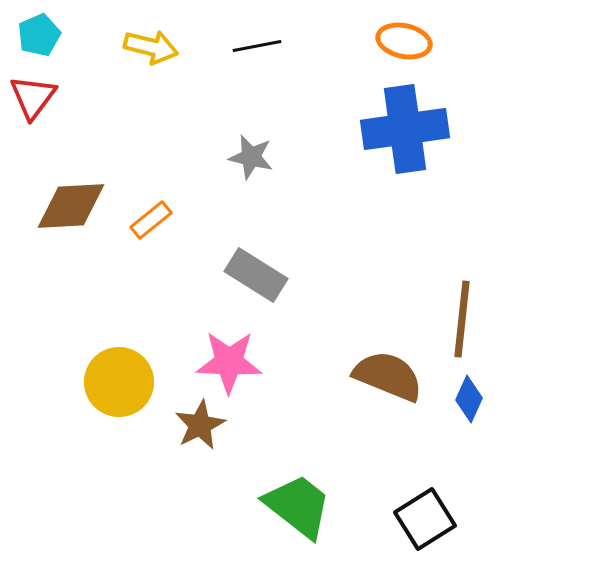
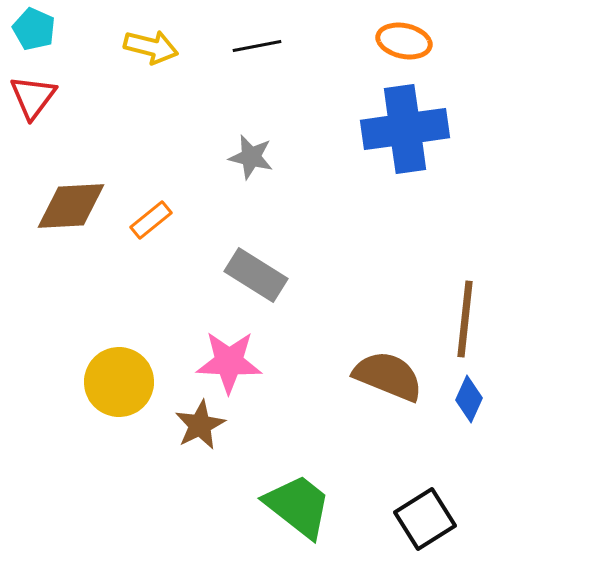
cyan pentagon: moved 5 px left, 6 px up; rotated 24 degrees counterclockwise
brown line: moved 3 px right
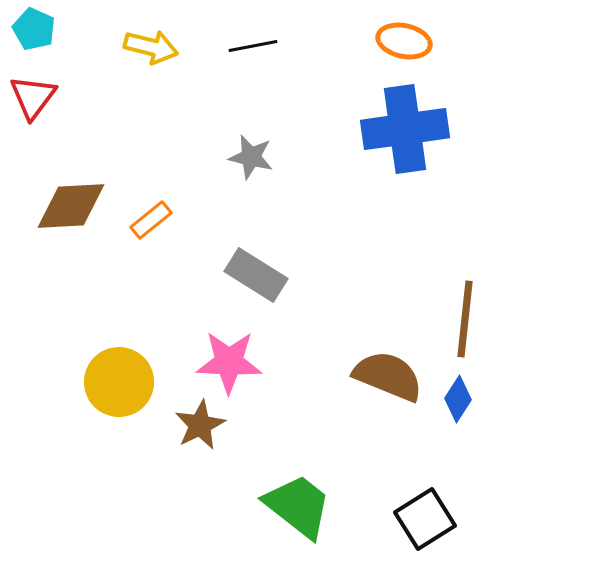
black line: moved 4 px left
blue diamond: moved 11 px left; rotated 9 degrees clockwise
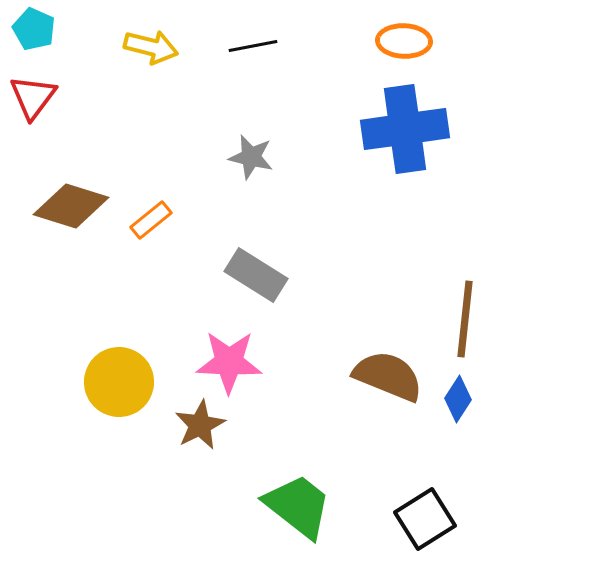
orange ellipse: rotated 10 degrees counterclockwise
brown diamond: rotated 20 degrees clockwise
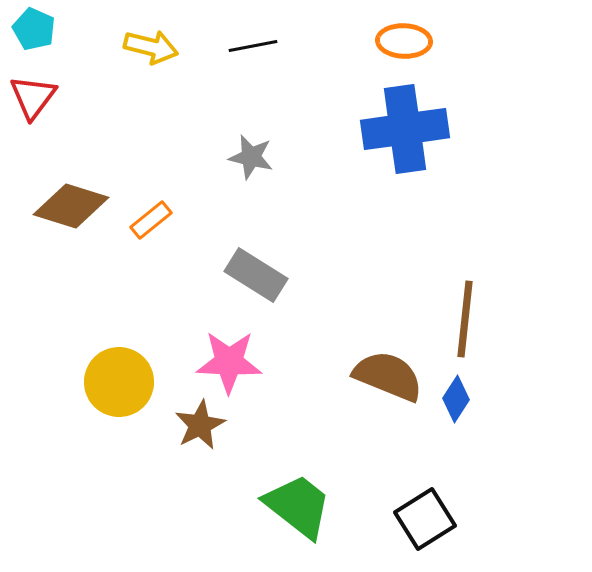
blue diamond: moved 2 px left
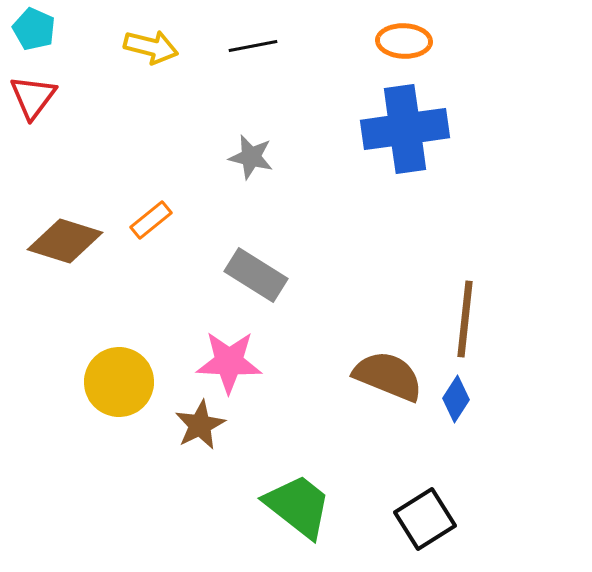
brown diamond: moved 6 px left, 35 px down
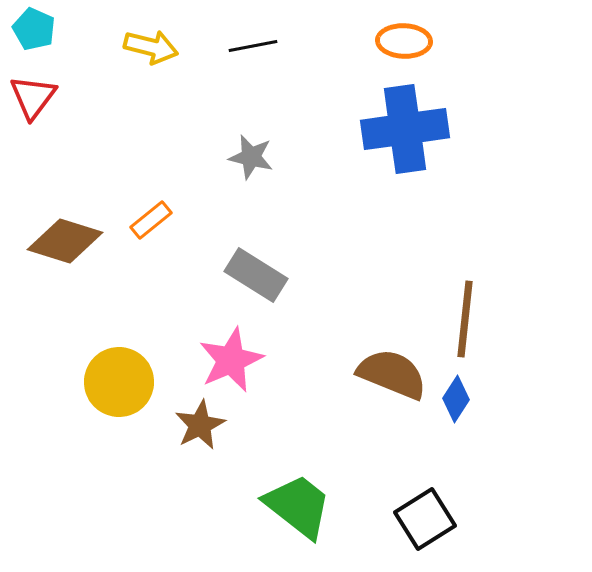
pink star: moved 2 px right, 2 px up; rotated 26 degrees counterclockwise
brown semicircle: moved 4 px right, 2 px up
